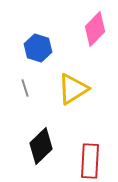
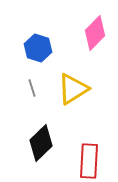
pink diamond: moved 4 px down
gray line: moved 7 px right
black diamond: moved 3 px up
red rectangle: moved 1 px left
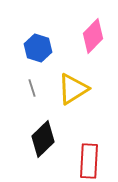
pink diamond: moved 2 px left, 3 px down
black diamond: moved 2 px right, 4 px up
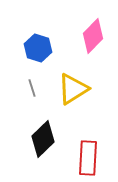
red rectangle: moved 1 px left, 3 px up
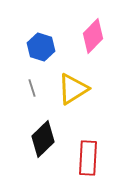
blue hexagon: moved 3 px right, 1 px up
